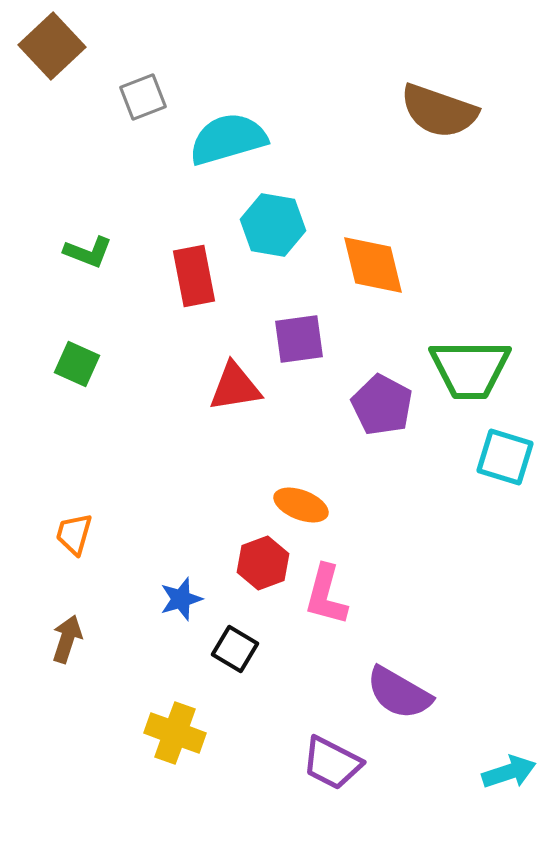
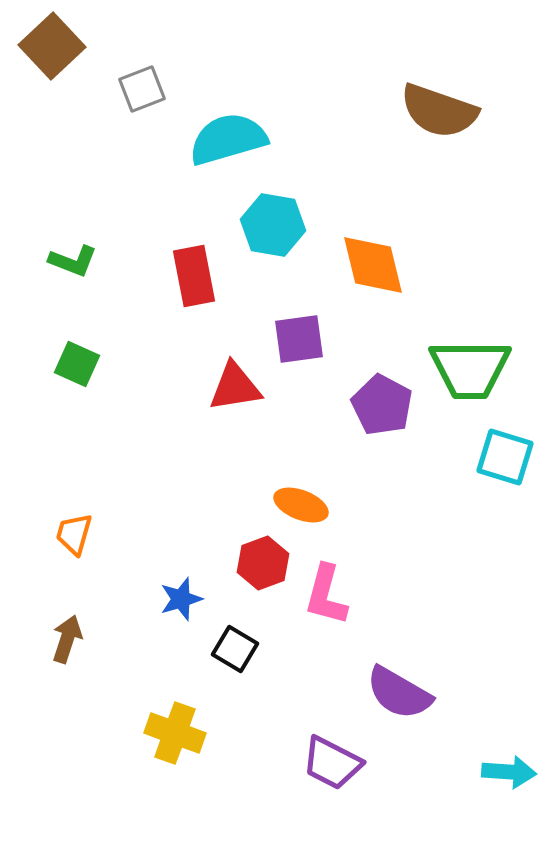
gray square: moved 1 px left, 8 px up
green L-shape: moved 15 px left, 9 px down
cyan arrow: rotated 22 degrees clockwise
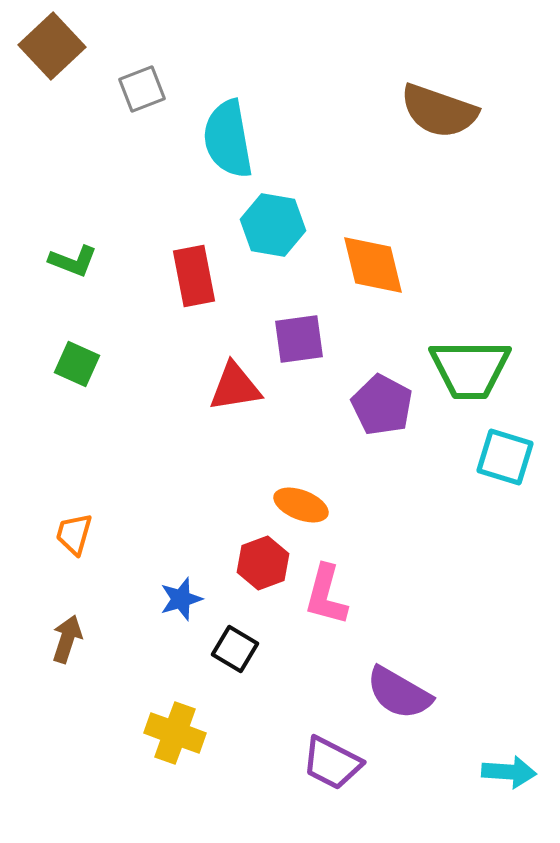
cyan semicircle: rotated 84 degrees counterclockwise
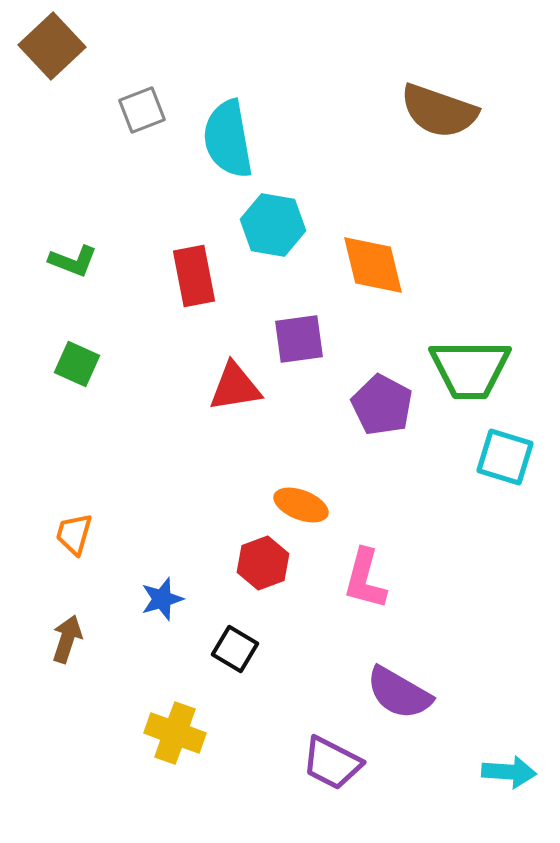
gray square: moved 21 px down
pink L-shape: moved 39 px right, 16 px up
blue star: moved 19 px left
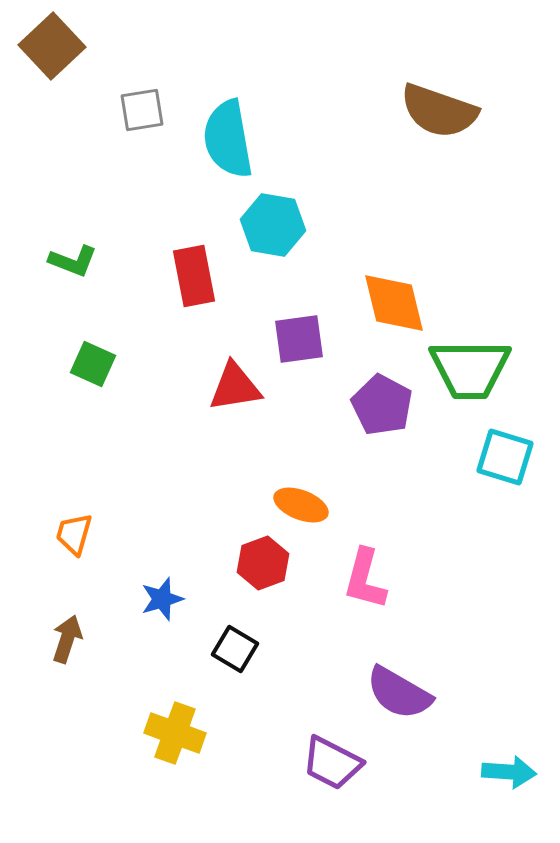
gray square: rotated 12 degrees clockwise
orange diamond: moved 21 px right, 38 px down
green square: moved 16 px right
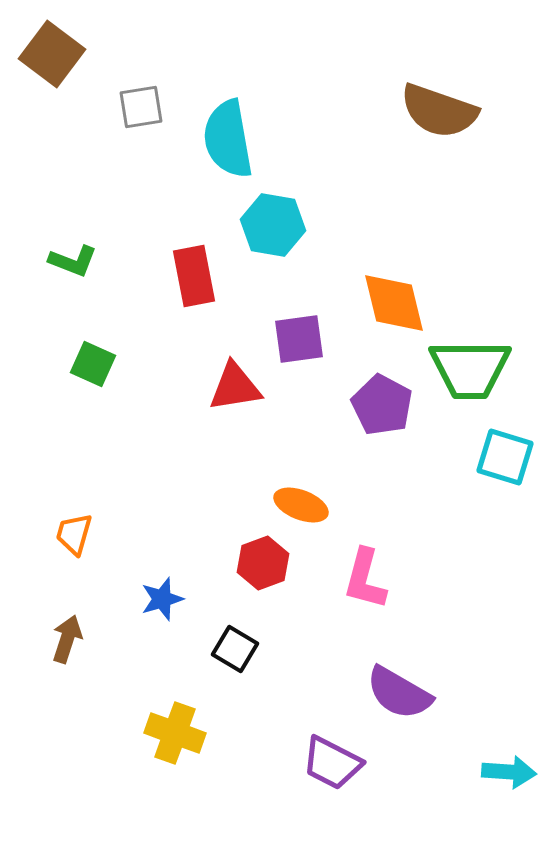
brown square: moved 8 px down; rotated 10 degrees counterclockwise
gray square: moved 1 px left, 3 px up
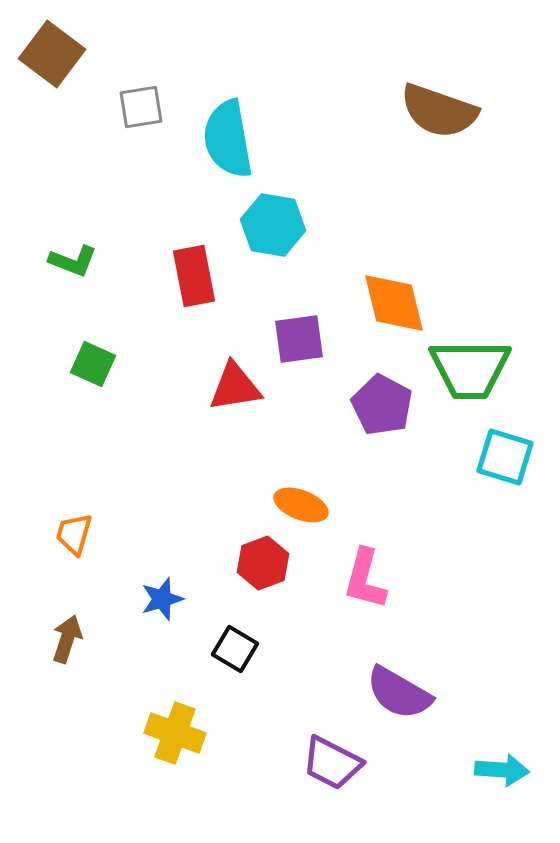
cyan arrow: moved 7 px left, 2 px up
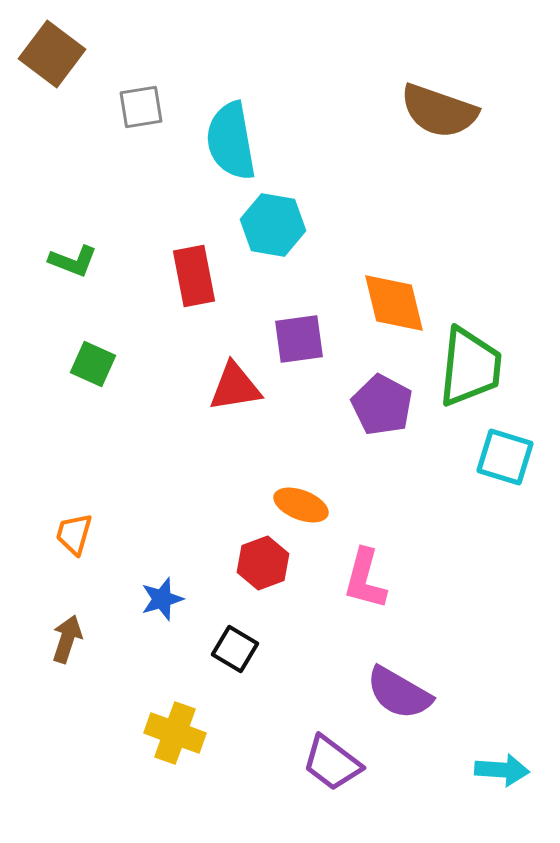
cyan semicircle: moved 3 px right, 2 px down
green trapezoid: moved 2 px up; rotated 84 degrees counterclockwise
purple trapezoid: rotated 10 degrees clockwise
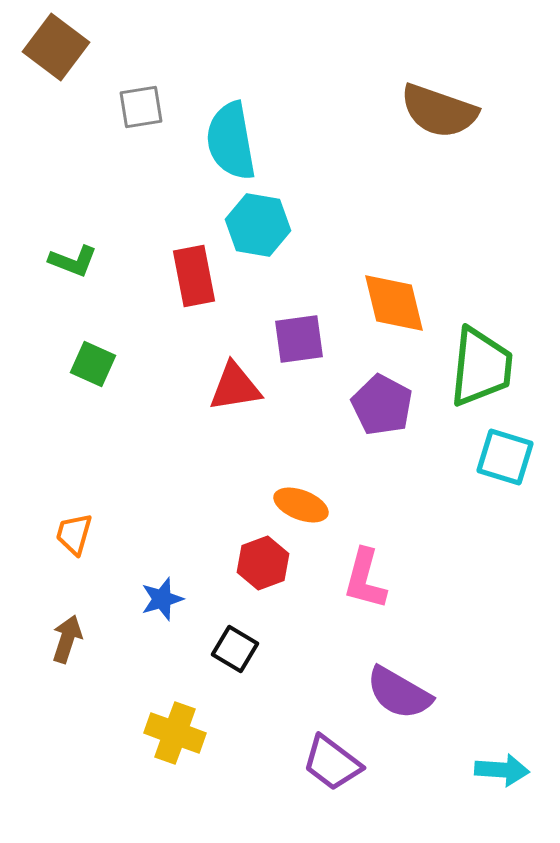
brown square: moved 4 px right, 7 px up
cyan hexagon: moved 15 px left
green trapezoid: moved 11 px right
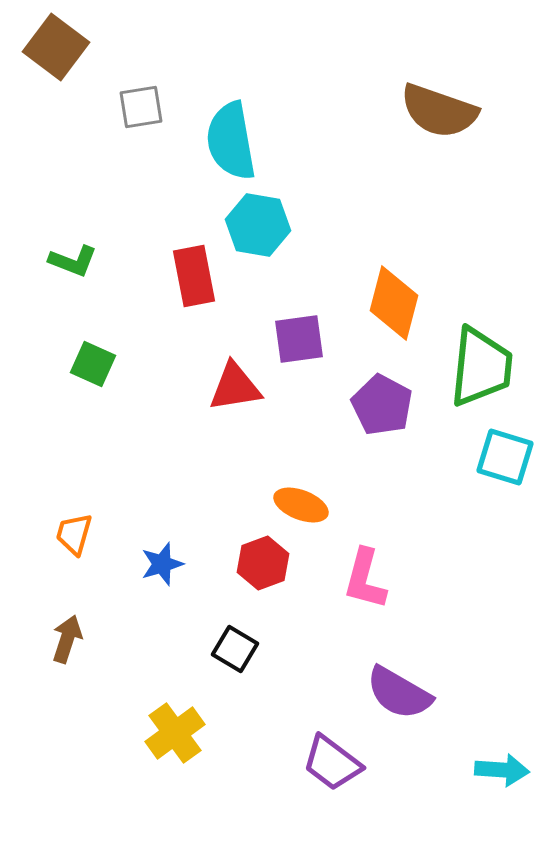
orange diamond: rotated 28 degrees clockwise
blue star: moved 35 px up
yellow cross: rotated 34 degrees clockwise
